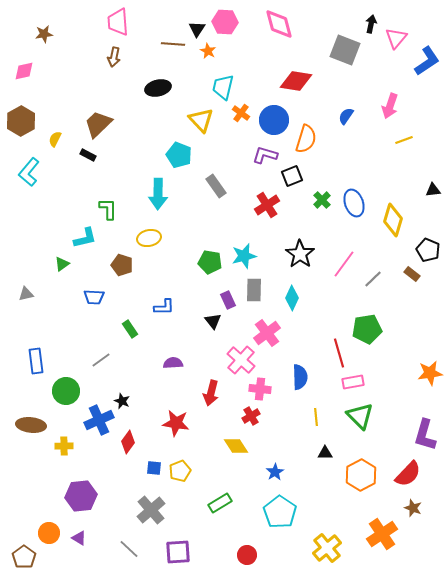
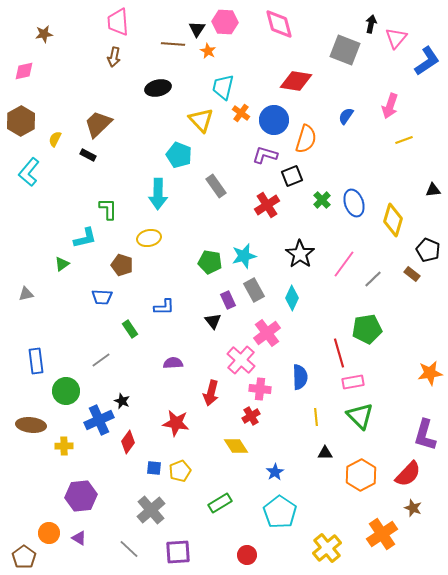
gray rectangle at (254, 290): rotated 30 degrees counterclockwise
blue trapezoid at (94, 297): moved 8 px right
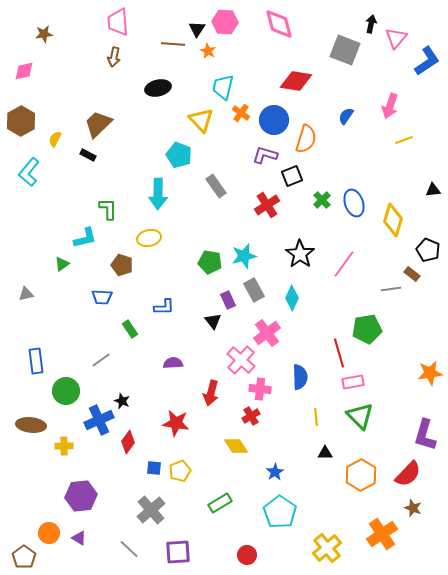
gray line at (373, 279): moved 18 px right, 10 px down; rotated 36 degrees clockwise
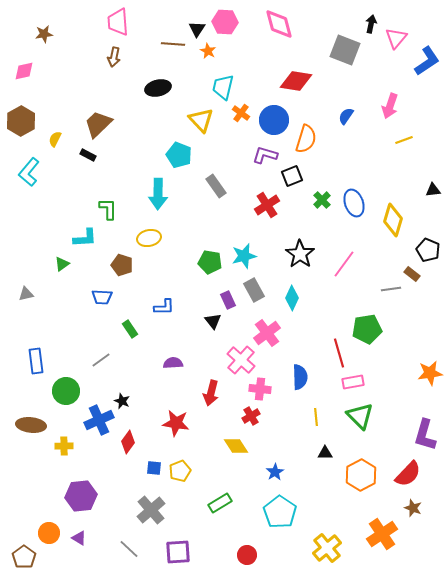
cyan L-shape at (85, 238): rotated 10 degrees clockwise
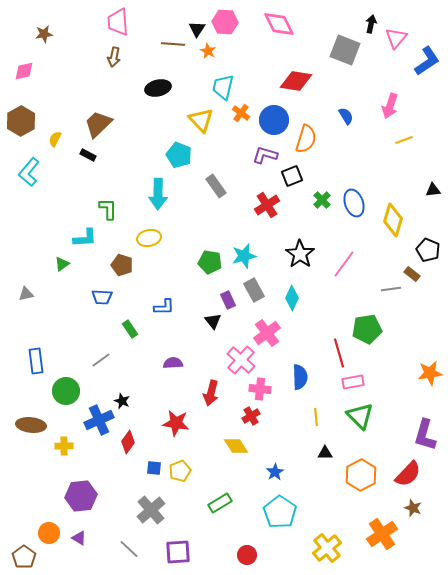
pink diamond at (279, 24): rotated 12 degrees counterclockwise
blue semicircle at (346, 116): rotated 114 degrees clockwise
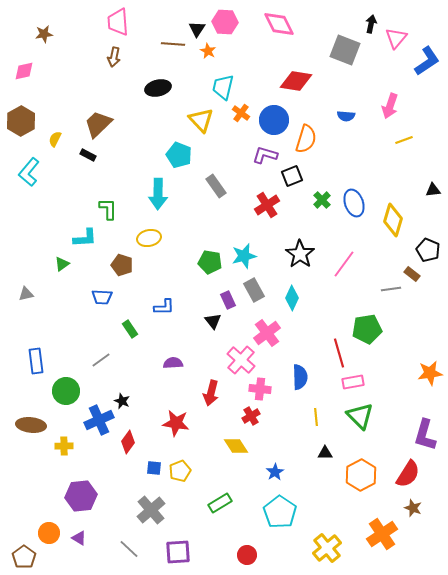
blue semicircle at (346, 116): rotated 126 degrees clockwise
red semicircle at (408, 474): rotated 12 degrees counterclockwise
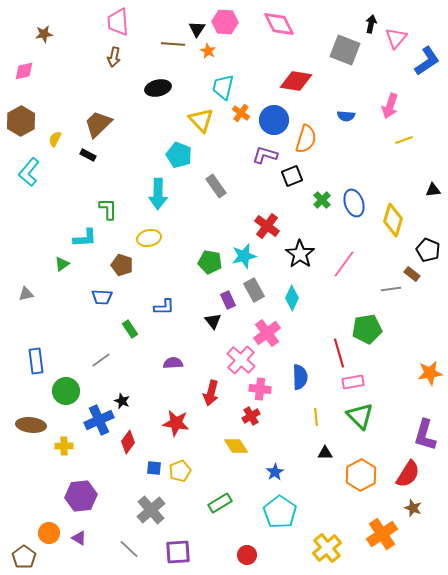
red cross at (267, 205): moved 21 px down; rotated 20 degrees counterclockwise
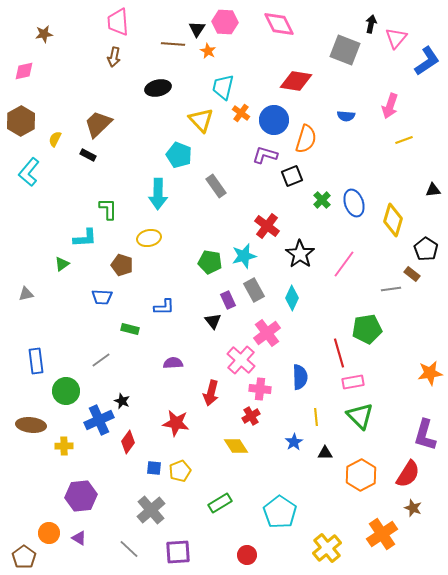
black pentagon at (428, 250): moved 2 px left, 1 px up; rotated 10 degrees clockwise
green rectangle at (130, 329): rotated 42 degrees counterclockwise
blue star at (275, 472): moved 19 px right, 30 px up
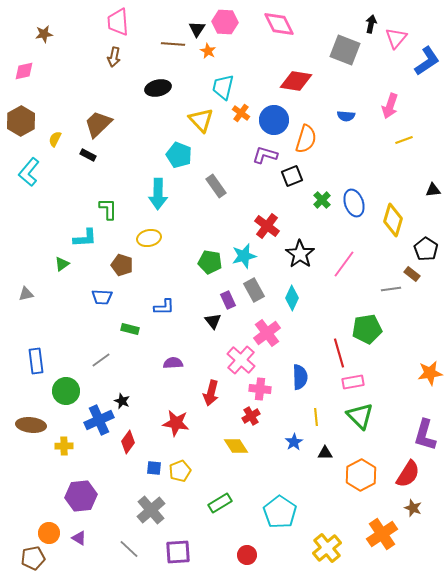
brown pentagon at (24, 557): moved 9 px right, 1 px down; rotated 25 degrees clockwise
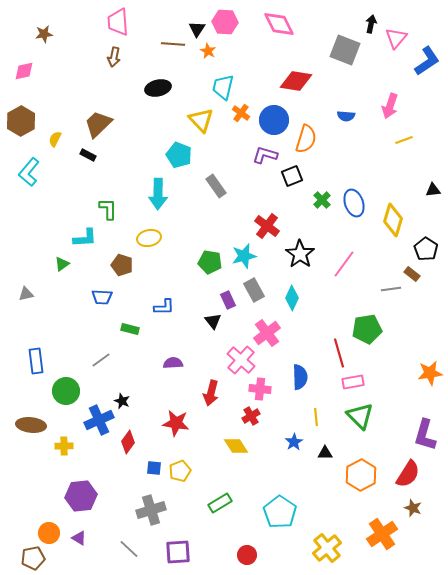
gray cross at (151, 510): rotated 24 degrees clockwise
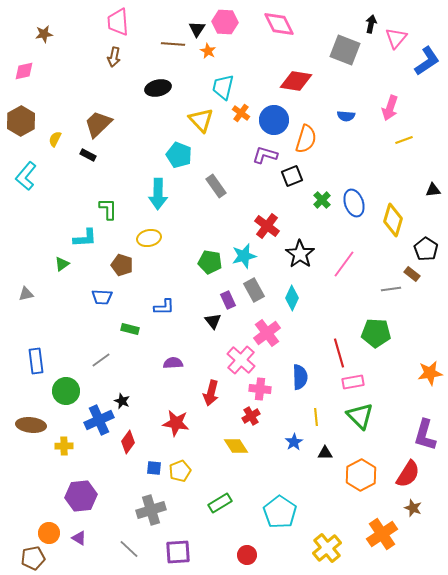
pink arrow at (390, 106): moved 2 px down
cyan L-shape at (29, 172): moved 3 px left, 4 px down
green pentagon at (367, 329): moved 9 px right, 4 px down; rotated 12 degrees clockwise
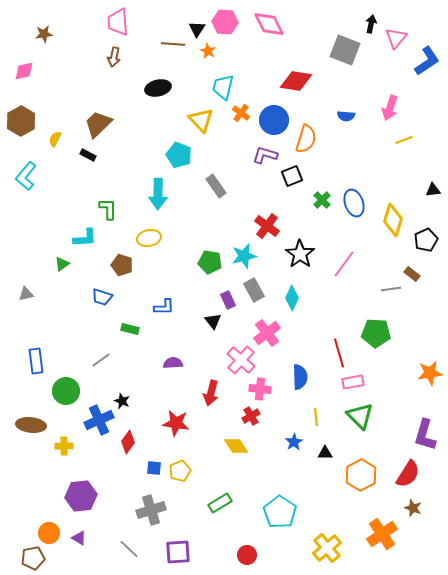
pink diamond at (279, 24): moved 10 px left
black pentagon at (426, 249): moved 9 px up; rotated 15 degrees clockwise
blue trapezoid at (102, 297): rotated 15 degrees clockwise
